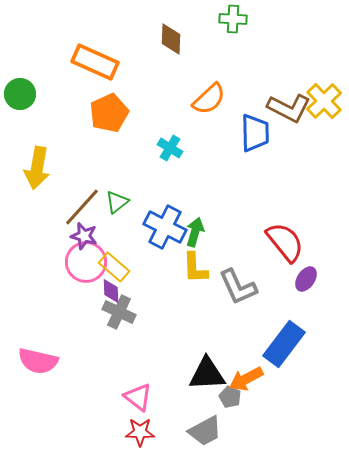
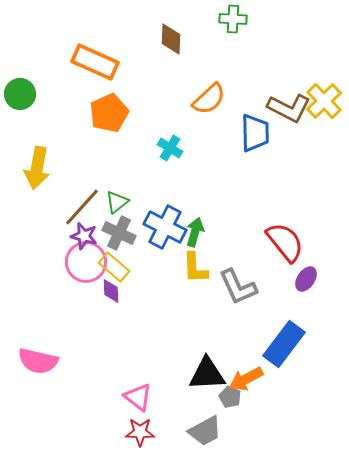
gray cross: moved 79 px up
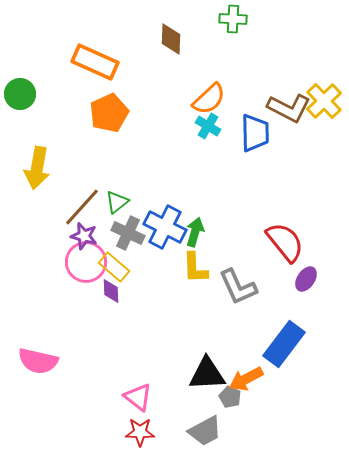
cyan cross: moved 38 px right, 22 px up
gray cross: moved 9 px right
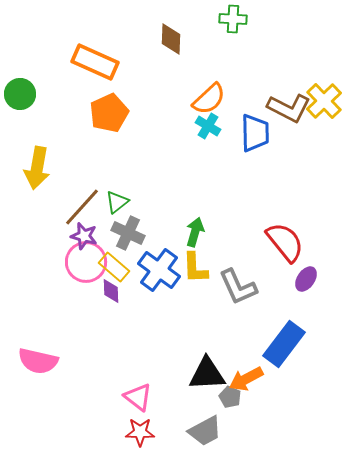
blue cross: moved 6 px left, 43 px down; rotated 9 degrees clockwise
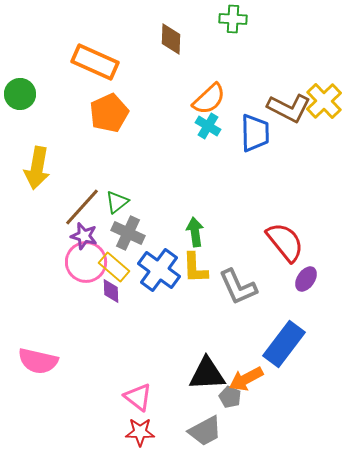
green arrow: rotated 24 degrees counterclockwise
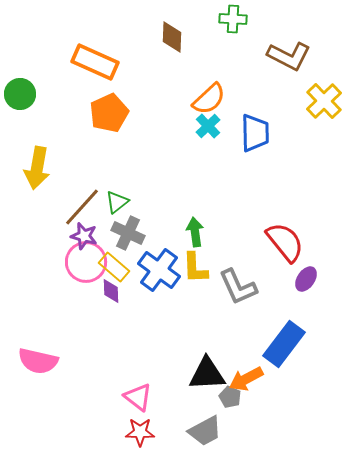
brown diamond: moved 1 px right, 2 px up
brown L-shape: moved 52 px up
cyan cross: rotated 15 degrees clockwise
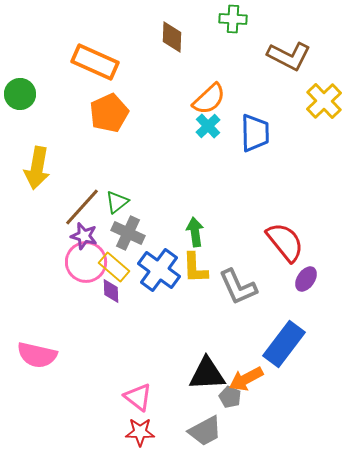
pink semicircle: moved 1 px left, 6 px up
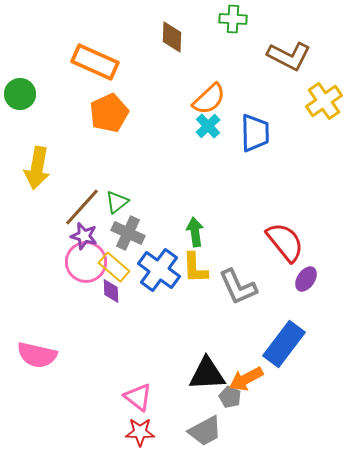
yellow cross: rotated 9 degrees clockwise
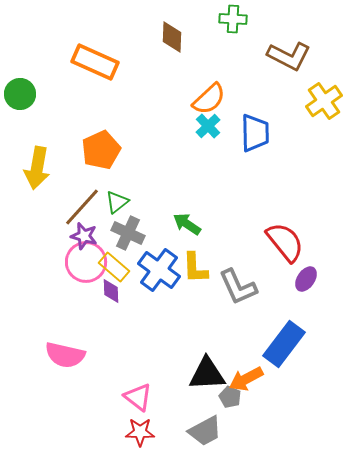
orange pentagon: moved 8 px left, 37 px down
green arrow: moved 8 px left, 8 px up; rotated 48 degrees counterclockwise
pink semicircle: moved 28 px right
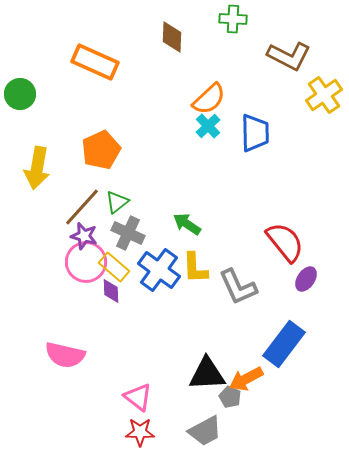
yellow cross: moved 6 px up
